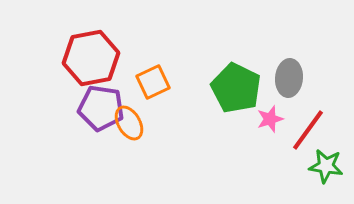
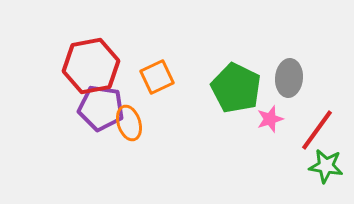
red hexagon: moved 8 px down
orange square: moved 4 px right, 5 px up
orange ellipse: rotated 12 degrees clockwise
red line: moved 9 px right
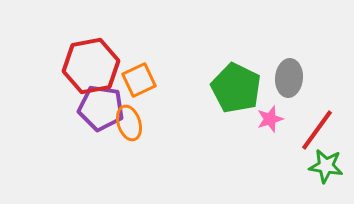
orange square: moved 18 px left, 3 px down
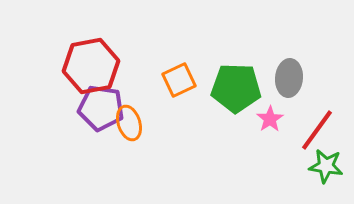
orange square: moved 40 px right
green pentagon: rotated 24 degrees counterclockwise
pink star: rotated 16 degrees counterclockwise
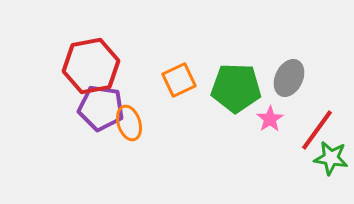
gray ellipse: rotated 21 degrees clockwise
green star: moved 5 px right, 8 px up
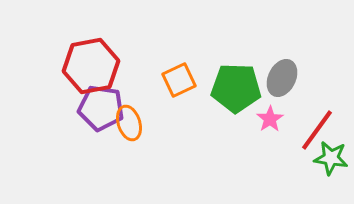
gray ellipse: moved 7 px left
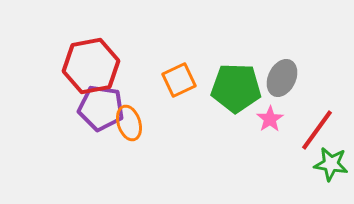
green star: moved 6 px down
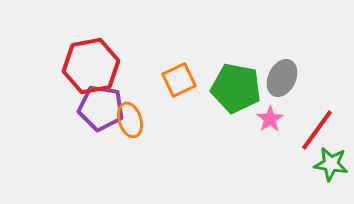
green pentagon: rotated 9 degrees clockwise
orange ellipse: moved 1 px right, 3 px up
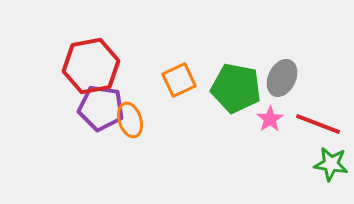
red line: moved 1 px right, 6 px up; rotated 75 degrees clockwise
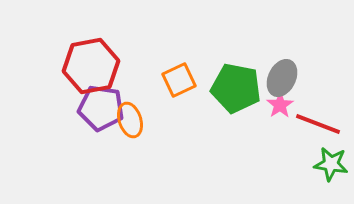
pink star: moved 10 px right, 14 px up
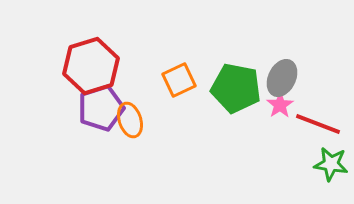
red hexagon: rotated 6 degrees counterclockwise
purple pentagon: rotated 27 degrees counterclockwise
